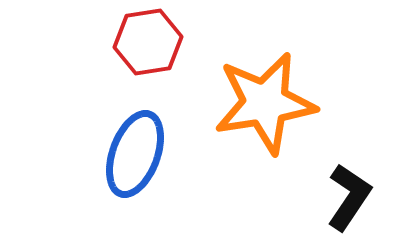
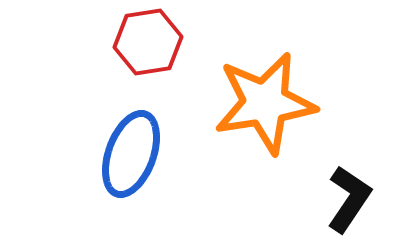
blue ellipse: moved 4 px left
black L-shape: moved 2 px down
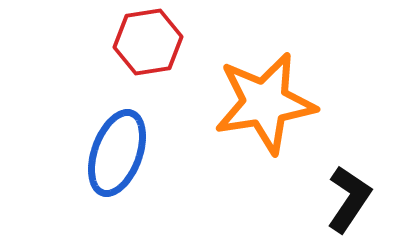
blue ellipse: moved 14 px left, 1 px up
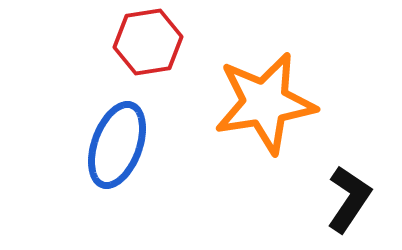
blue ellipse: moved 8 px up
